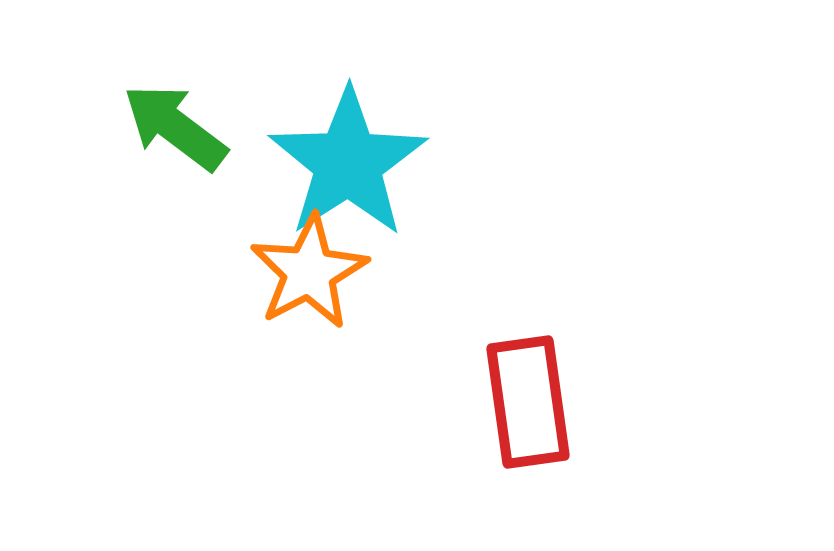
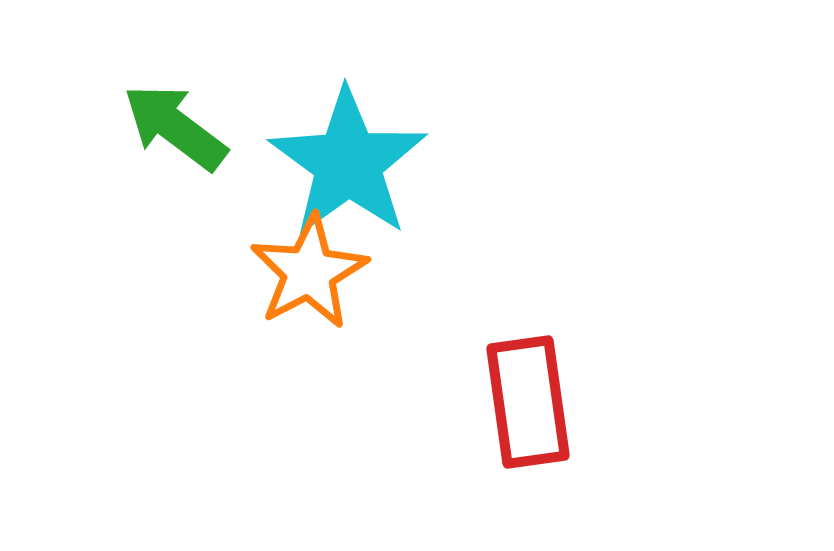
cyan star: rotated 3 degrees counterclockwise
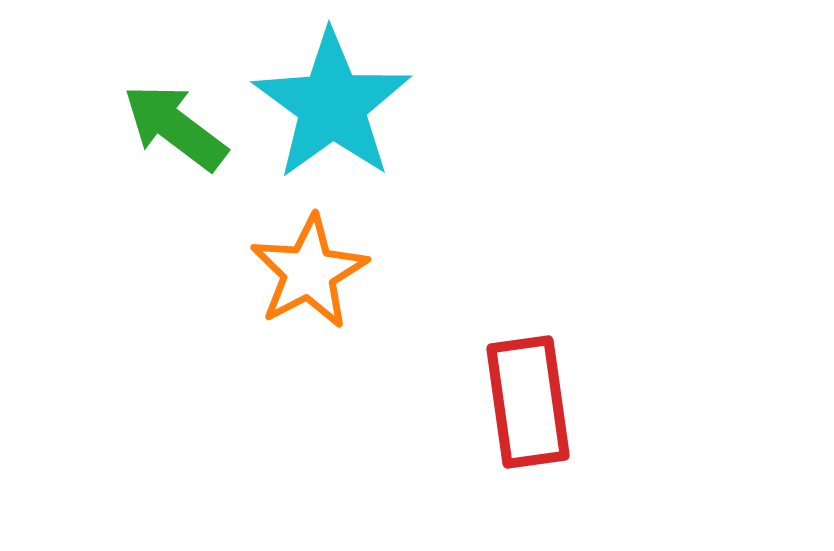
cyan star: moved 16 px left, 58 px up
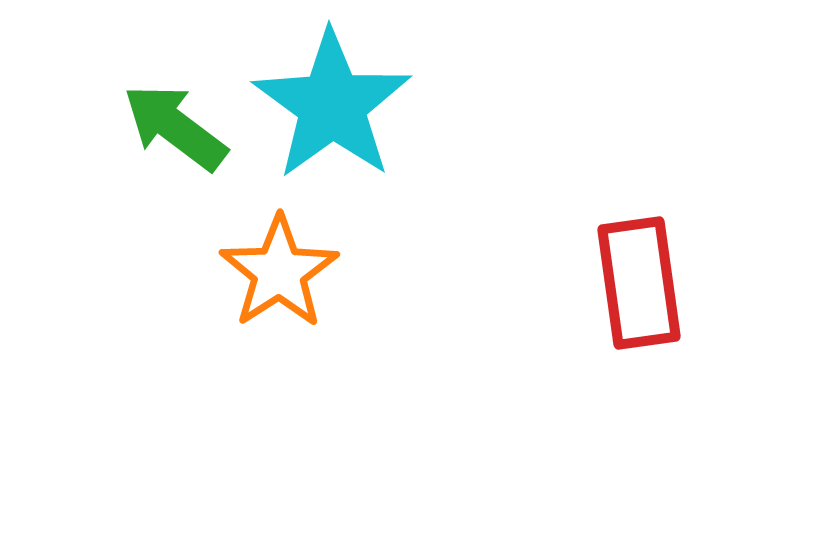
orange star: moved 30 px left; rotated 5 degrees counterclockwise
red rectangle: moved 111 px right, 119 px up
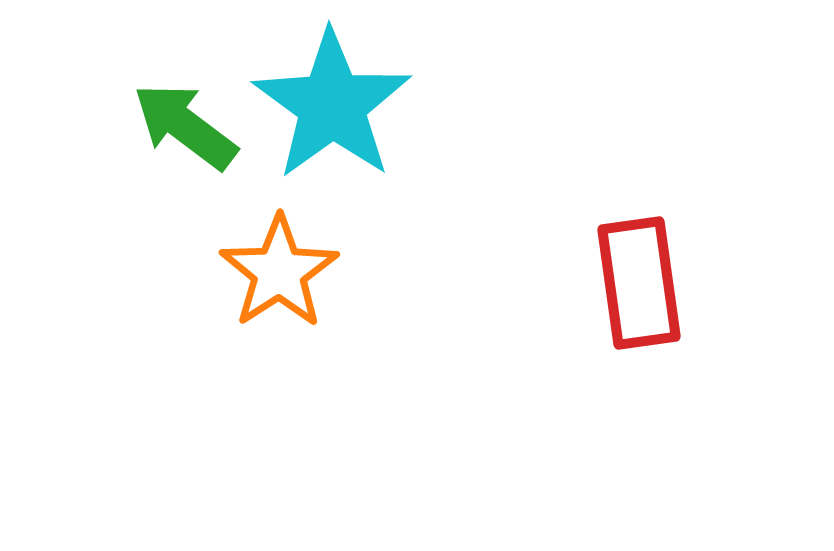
green arrow: moved 10 px right, 1 px up
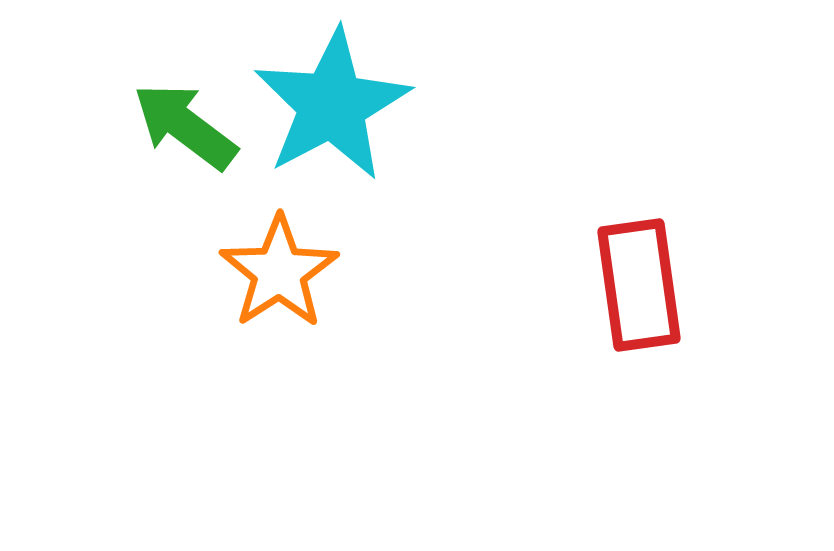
cyan star: rotated 8 degrees clockwise
red rectangle: moved 2 px down
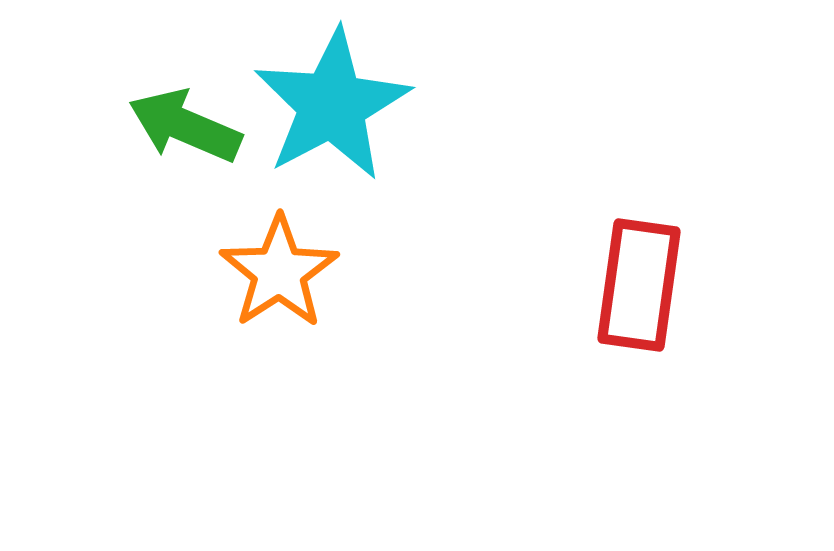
green arrow: rotated 14 degrees counterclockwise
red rectangle: rotated 16 degrees clockwise
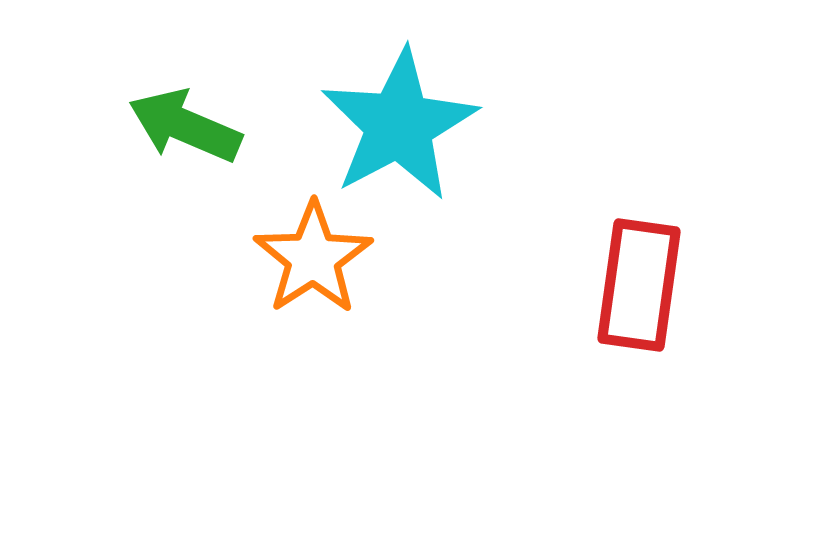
cyan star: moved 67 px right, 20 px down
orange star: moved 34 px right, 14 px up
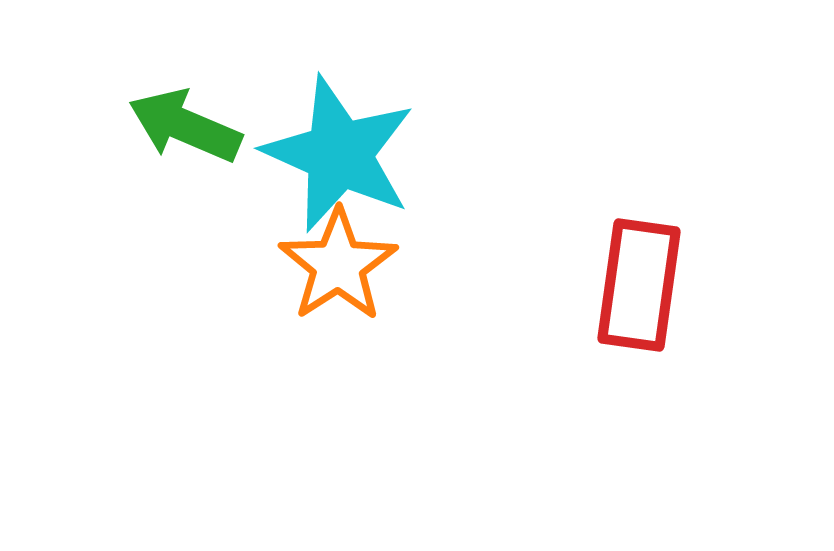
cyan star: moved 60 px left, 29 px down; rotated 20 degrees counterclockwise
orange star: moved 25 px right, 7 px down
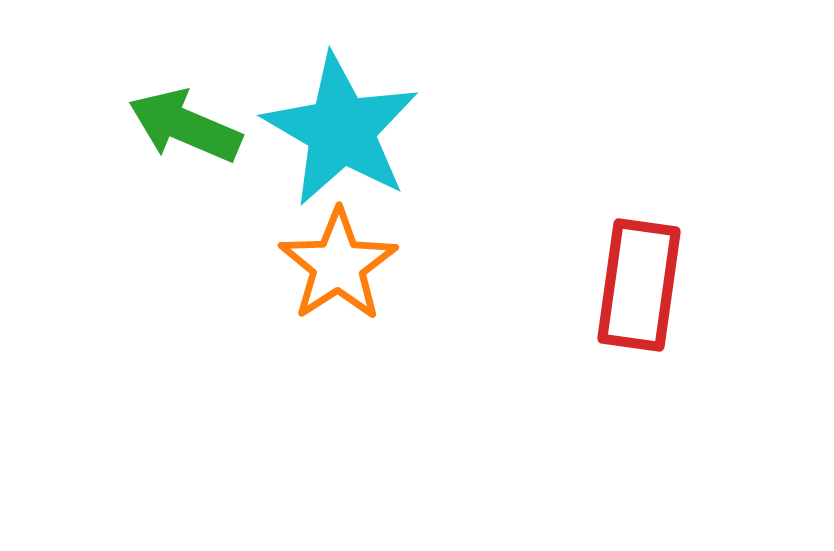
cyan star: moved 2 px right, 24 px up; rotated 6 degrees clockwise
